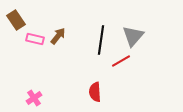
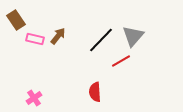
black line: rotated 36 degrees clockwise
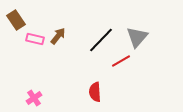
gray triangle: moved 4 px right, 1 px down
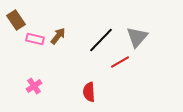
red line: moved 1 px left, 1 px down
red semicircle: moved 6 px left
pink cross: moved 12 px up
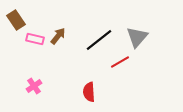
black line: moved 2 px left; rotated 8 degrees clockwise
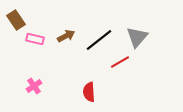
brown arrow: moved 8 px right; rotated 24 degrees clockwise
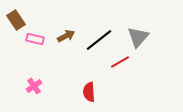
gray triangle: moved 1 px right
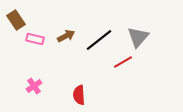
red line: moved 3 px right
red semicircle: moved 10 px left, 3 px down
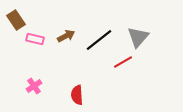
red semicircle: moved 2 px left
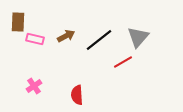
brown rectangle: moved 2 px right, 2 px down; rotated 36 degrees clockwise
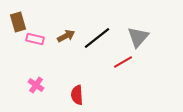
brown rectangle: rotated 18 degrees counterclockwise
black line: moved 2 px left, 2 px up
pink cross: moved 2 px right, 1 px up; rotated 21 degrees counterclockwise
